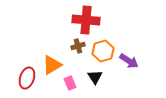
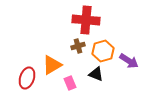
black triangle: moved 1 px right, 3 px up; rotated 35 degrees counterclockwise
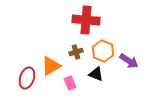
brown cross: moved 2 px left, 6 px down
orange hexagon: rotated 20 degrees counterclockwise
orange triangle: moved 1 px left, 1 px down
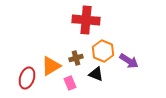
brown cross: moved 6 px down
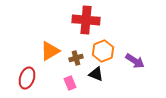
orange hexagon: rotated 15 degrees clockwise
purple arrow: moved 6 px right
orange triangle: moved 1 px left, 15 px up
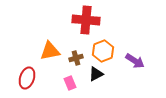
orange triangle: rotated 20 degrees clockwise
black triangle: rotated 49 degrees counterclockwise
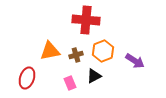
brown cross: moved 3 px up
black triangle: moved 2 px left, 2 px down
